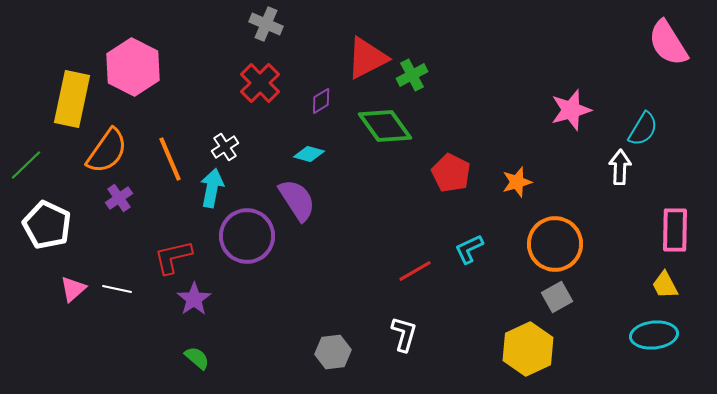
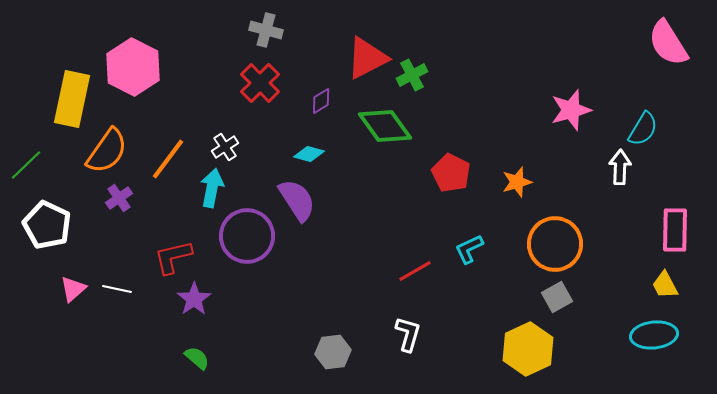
gray cross: moved 6 px down; rotated 8 degrees counterclockwise
orange line: moved 2 px left; rotated 60 degrees clockwise
white L-shape: moved 4 px right
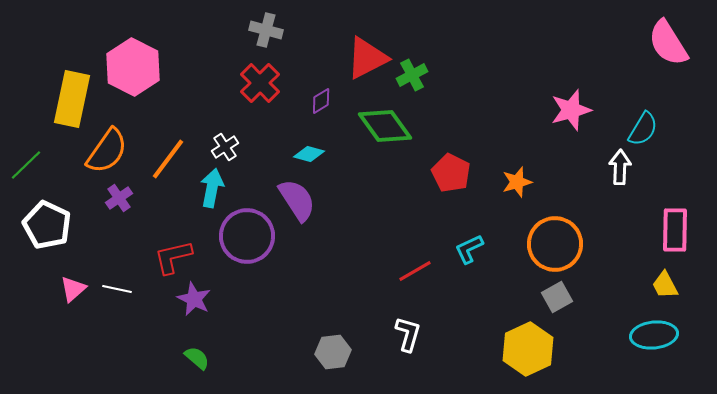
purple star: rotated 12 degrees counterclockwise
